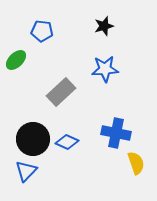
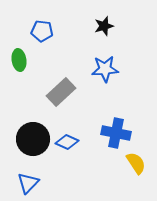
green ellipse: moved 3 px right; rotated 55 degrees counterclockwise
yellow semicircle: rotated 15 degrees counterclockwise
blue triangle: moved 2 px right, 12 px down
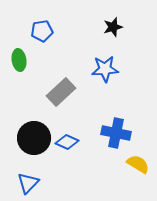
black star: moved 9 px right, 1 px down
blue pentagon: rotated 15 degrees counterclockwise
black circle: moved 1 px right, 1 px up
yellow semicircle: moved 2 px right, 1 px down; rotated 25 degrees counterclockwise
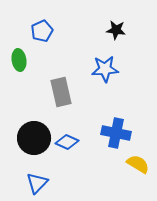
black star: moved 3 px right, 3 px down; rotated 24 degrees clockwise
blue pentagon: rotated 15 degrees counterclockwise
gray rectangle: rotated 60 degrees counterclockwise
blue triangle: moved 9 px right
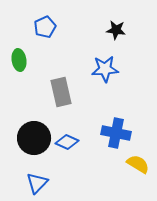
blue pentagon: moved 3 px right, 4 px up
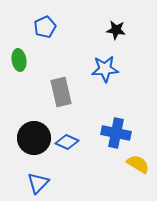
blue triangle: moved 1 px right
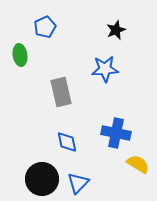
black star: rotated 30 degrees counterclockwise
green ellipse: moved 1 px right, 5 px up
black circle: moved 8 px right, 41 px down
blue diamond: rotated 55 degrees clockwise
blue triangle: moved 40 px right
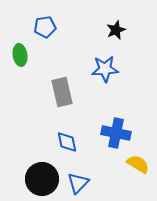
blue pentagon: rotated 15 degrees clockwise
gray rectangle: moved 1 px right
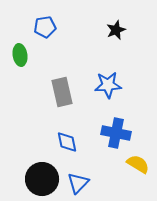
blue star: moved 3 px right, 16 px down
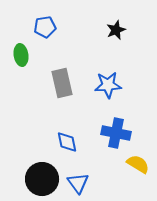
green ellipse: moved 1 px right
gray rectangle: moved 9 px up
blue triangle: rotated 20 degrees counterclockwise
